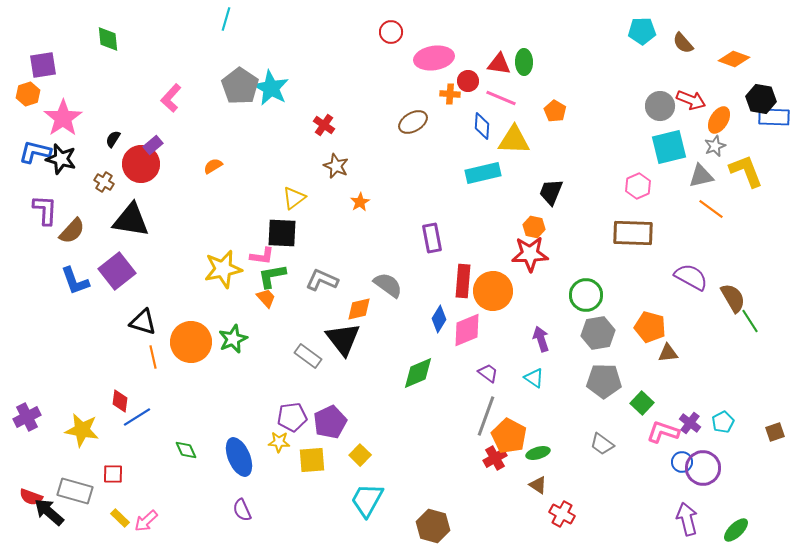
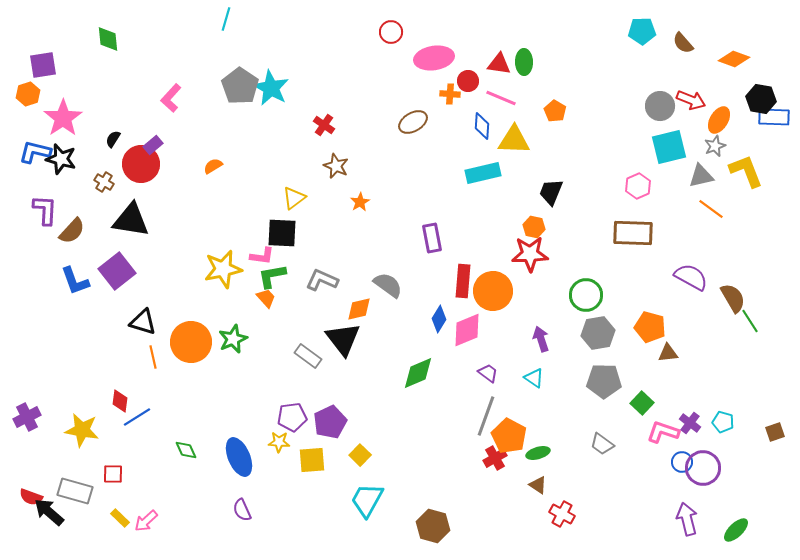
cyan pentagon at (723, 422): rotated 30 degrees counterclockwise
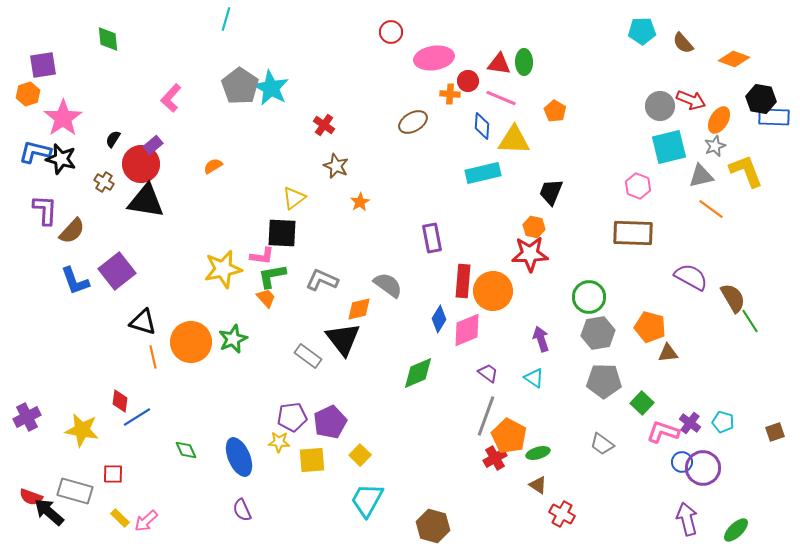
pink hexagon at (638, 186): rotated 15 degrees counterclockwise
black triangle at (131, 220): moved 15 px right, 19 px up
green circle at (586, 295): moved 3 px right, 2 px down
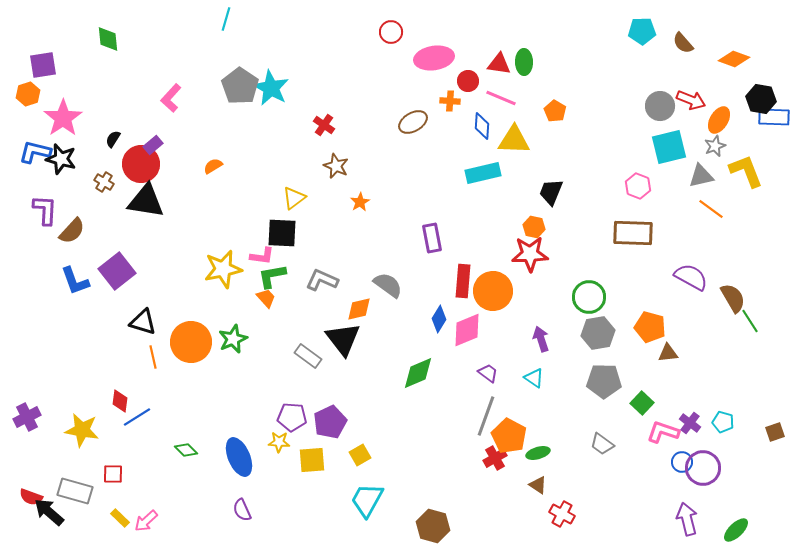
orange cross at (450, 94): moved 7 px down
purple pentagon at (292, 417): rotated 12 degrees clockwise
green diamond at (186, 450): rotated 20 degrees counterclockwise
yellow square at (360, 455): rotated 15 degrees clockwise
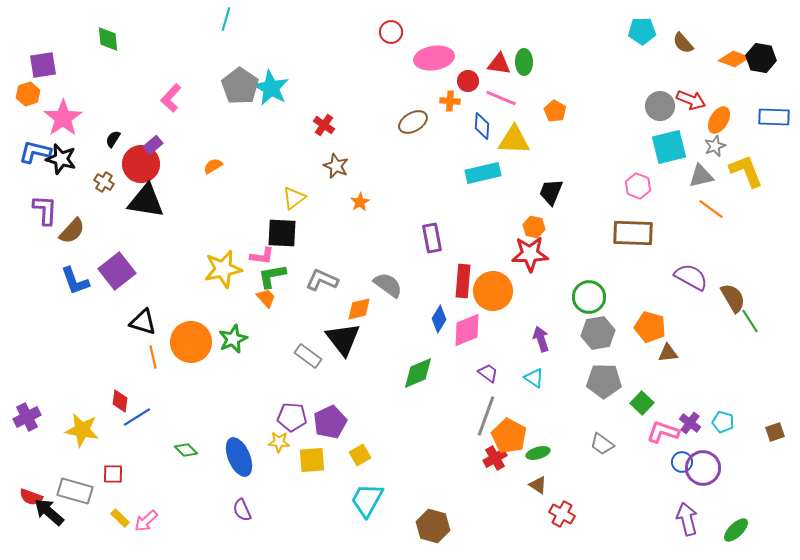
black hexagon at (761, 99): moved 41 px up
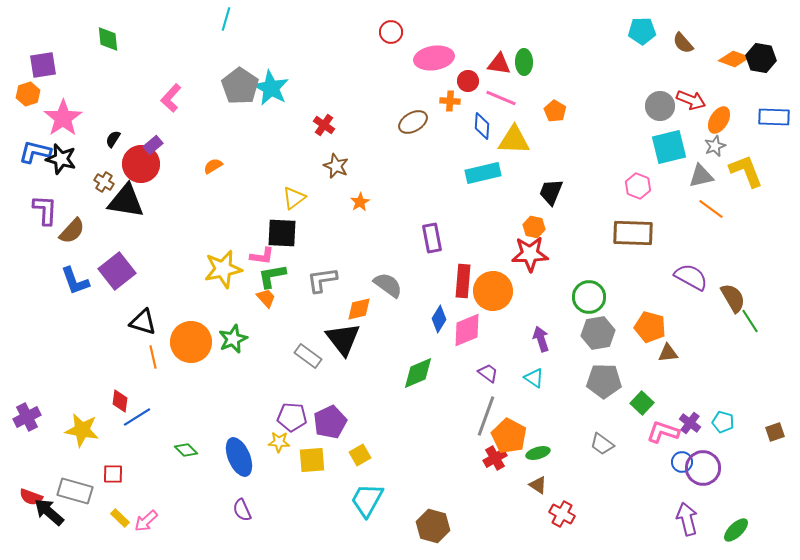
black triangle at (146, 201): moved 20 px left
gray L-shape at (322, 280): rotated 32 degrees counterclockwise
